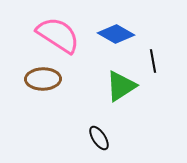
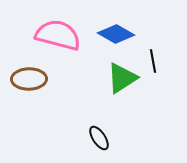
pink semicircle: rotated 18 degrees counterclockwise
brown ellipse: moved 14 px left
green triangle: moved 1 px right, 8 px up
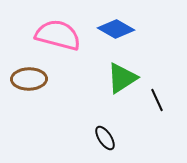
blue diamond: moved 5 px up
black line: moved 4 px right, 39 px down; rotated 15 degrees counterclockwise
black ellipse: moved 6 px right
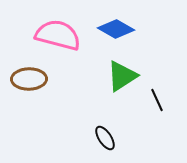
green triangle: moved 2 px up
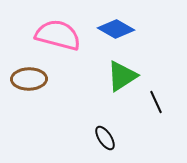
black line: moved 1 px left, 2 px down
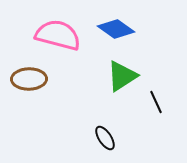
blue diamond: rotated 6 degrees clockwise
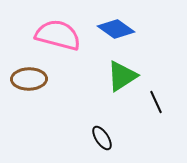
black ellipse: moved 3 px left
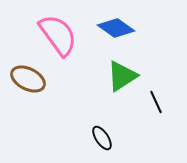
blue diamond: moved 1 px up
pink semicircle: rotated 39 degrees clockwise
brown ellipse: moved 1 px left; rotated 28 degrees clockwise
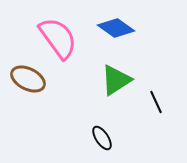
pink semicircle: moved 3 px down
green triangle: moved 6 px left, 4 px down
